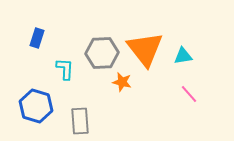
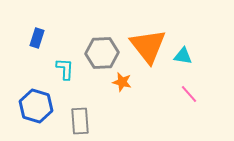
orange triangle: moved 3 px right, 3 px up
cyan triangle: rotated 18 degrees clockwise
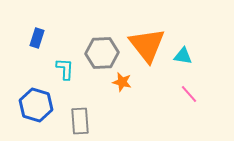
orange triangle: moved 1 px left, 1 px up
blue hexagon: moved 1 px up
